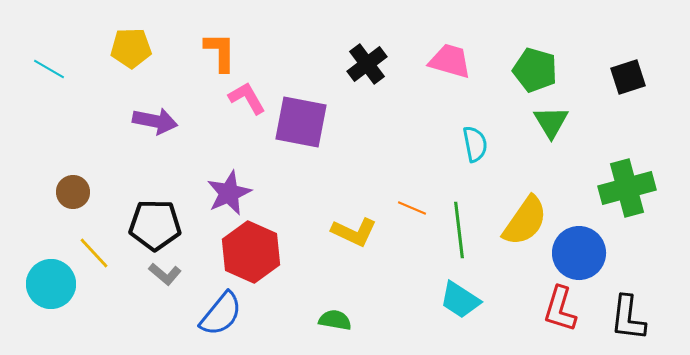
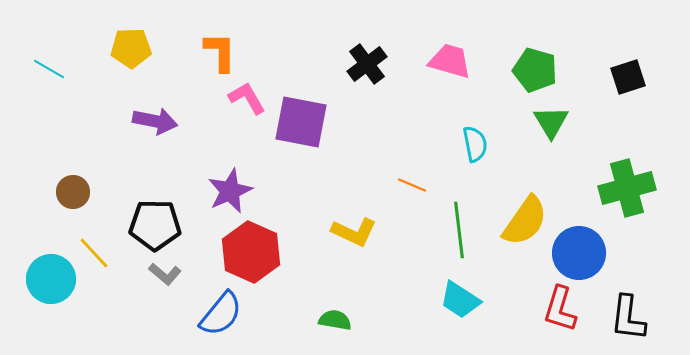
purple star: moved 1 px right, 2 px up
orange line: moved 23 px up
cyan circle: moved 5 px up
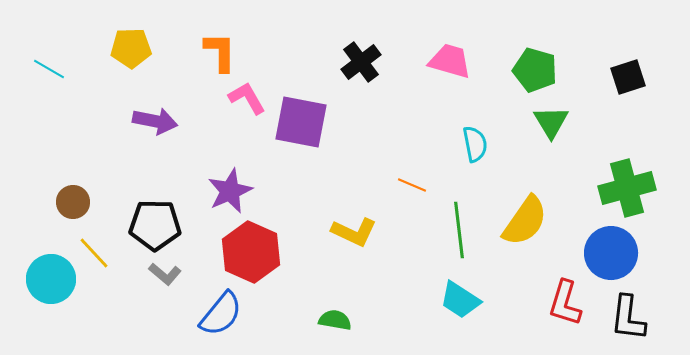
black cross: moved 6 px left, 2 px up
brown circle: moved 10 px down
blue circle: moved 32 px right
red L-shape: moved 5 px right, 6 px up
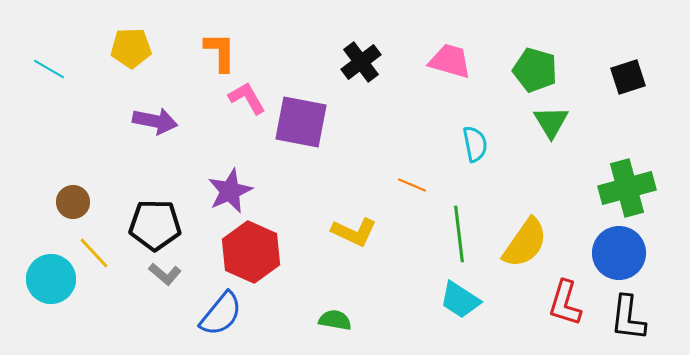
yellow semicircle: moved 22 px down
green line: moved 4 px down
blue circle: moved 8 px right
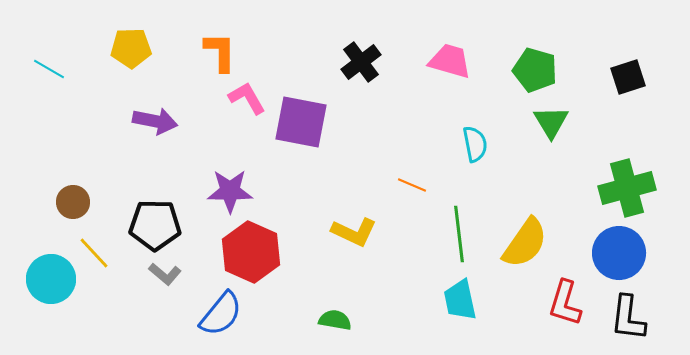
purple star: rotated 24 degrees clockwise
cyan trapezoid: rotated 45 degrees clockwise
